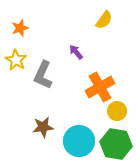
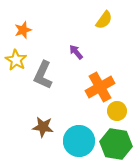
orange star: moved 3 px right, 2 px down
brown star: rotated 15 degrees clockwise
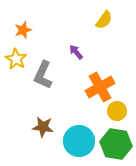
yellow star: moved 1 px up
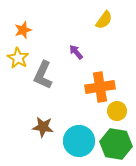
yellow star: moved 2 px right, 1 px up
orange cross: rotated 20 degrees clockwise
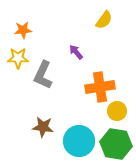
orange star: rotated 12 degrees clockwise
yellow star: rotated 30 degrees counterclockwise
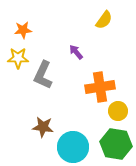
yellow circle: moved 1 px right
cyan circle: moved 6 px left, 6 px down
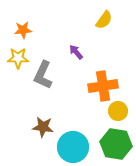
orange cross: moved 3 px right, 1 px up
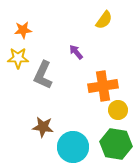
yellow circle: moved 1 px up
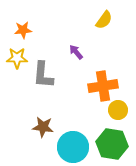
yellow star: moved 1 px left
gray L-shape: rotated 20 degrees counterclockwise
green hexagon: moved 4 px left
